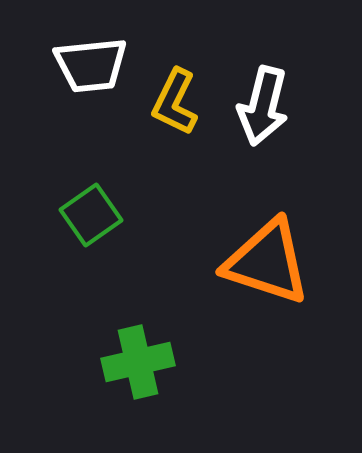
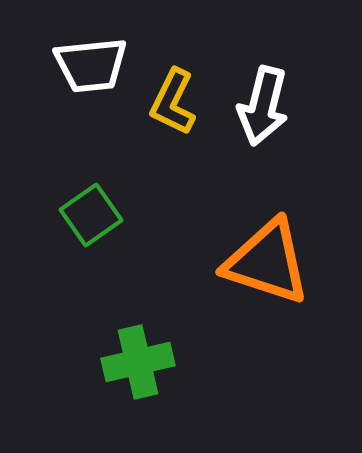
yellow L-shape: moved 2 px left
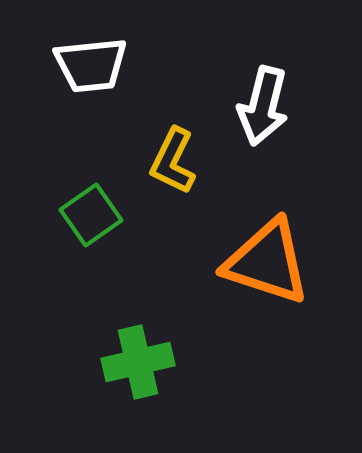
yellow L-shape: moved 59 px down
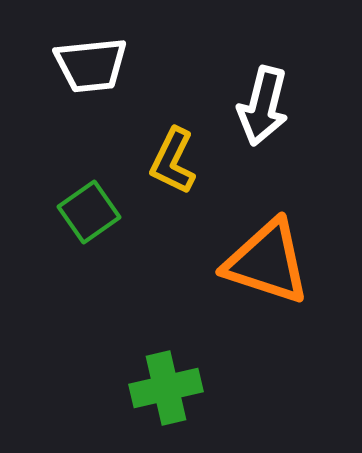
green square: moved 2 px left, 3 px up
green cross: moved 28 px right, 26 px down
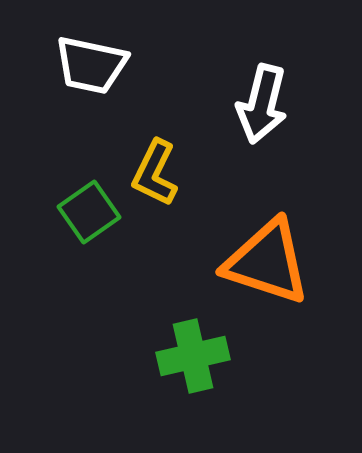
white trapezoid: rotated 18 degrees clockwise
white arrow: moved 1 px left, 2 px up
yellow L-shape: moved 18 px left, 12 px down
green cross: moved 27 px right, 32 px up
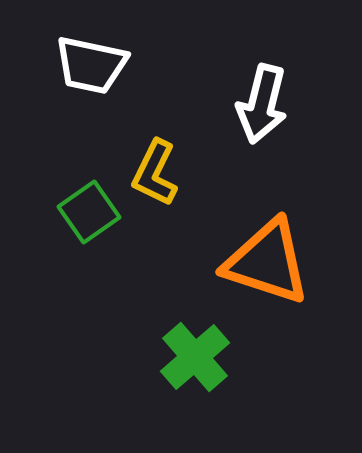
green cross: moved 2 px right, 1 px down; rotated 28 degrees counterclockwise
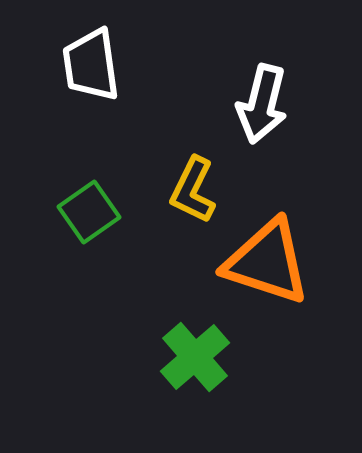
white trapezoid: rotated 70 degrees clockwise
yellow L-shape: moved 38 px right, 17 px down
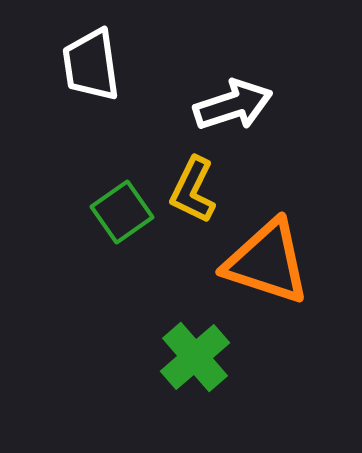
white arrow: moved 29 px left, 1 px down; rotated 122 degrees counterclockwise
green square: moved 33 px right
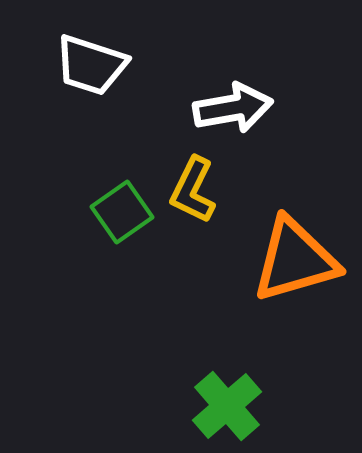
white trapezoid: rotated 64 degrees counterclockwise
white arrow: moved 3 px down; rotated 8 degrees clockwise
orange triangle: moved 28 px right, 2 px up; rotated 34 degrees counterclockwise
green cross: moved 32 px right, 49 px down
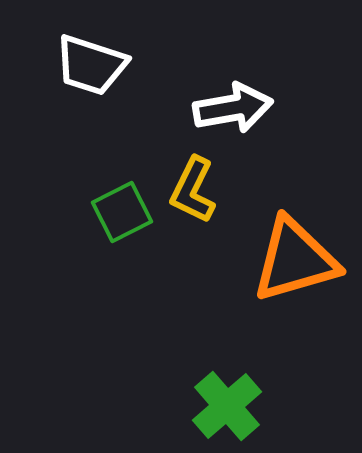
green square: rotated 8 degrees clockwise
